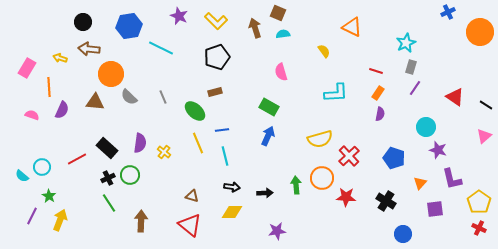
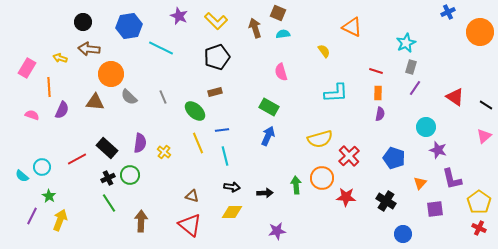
orange rectangle at (378, 93): rotated 32 degrees counterclockwise
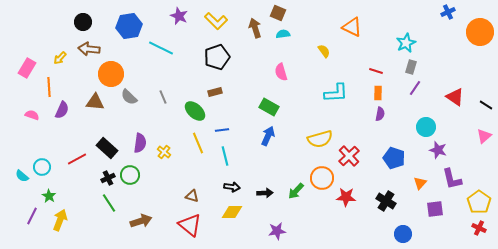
yellow arrow at (60, 58): rotated 64 degrees counterclockwise
green arrow at (296, 185): moved 6 px down; rotated 132 degrees counterclockwise
brown arrow at (141, 221): rotated 70 degrees clockwise
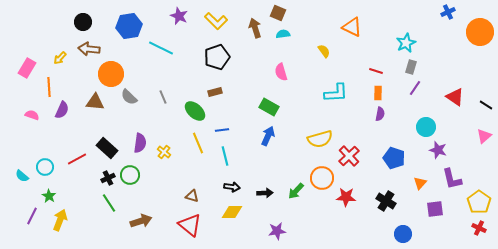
cyan circle at (42, 167): moved 3 px right
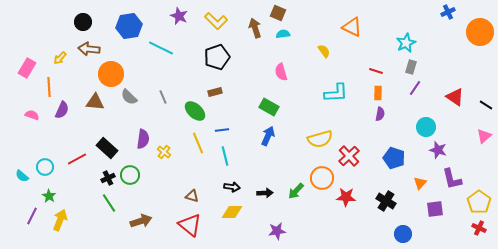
purple semicircle at (140, 143): moved 3 px right, 4 px up
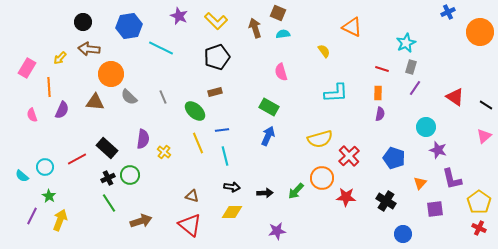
red line at (376, 71): moved 6 px right, 2 px up
pink semicircle at (32, 115): rotated 128 degrees counterclockwise
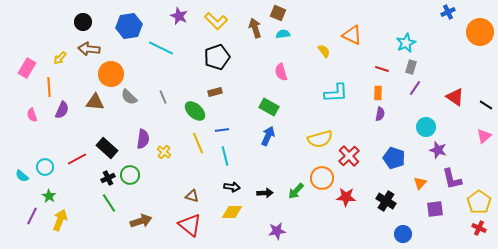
orange triangle at (352, 27): moved 8 px down
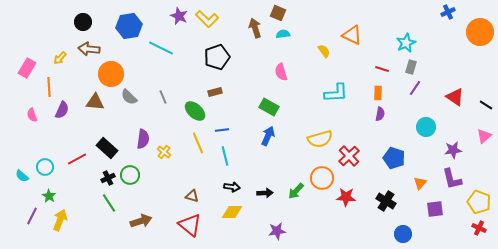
yellow L-shape at (216, 21): moved 9 px left, 2 px up
purple star at (438, 150): moved 15 px right; rotated 24 degrees counterclockwise
yellow pentagon at (479, 202): rotated 15 degrees counterclockwise
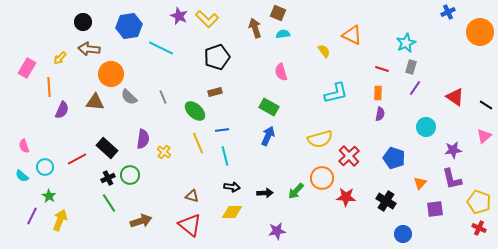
cyan L-shape at (336, 93): rotated 10 degrees counterclockwise
pink semicircle at (32, 115): moved 8 px left, 31 px down
